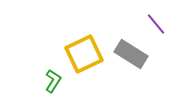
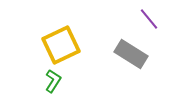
purple line: moved 7 px left, 5 px up
yellow square: moved 23 px left, 9 px up
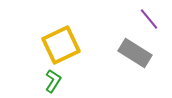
gray rectangle: moved 4 px right, 1 px up
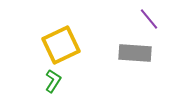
gray rectangle: rotated 28 degrees counterclockwise
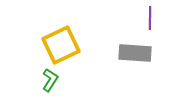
purple line: moved 1 px right, 1 px up; rotated 40 degrees clockwise
green L-shape: moved 3 px left, 1 px up
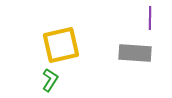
yellow square: rotated 12 degrees clockwise
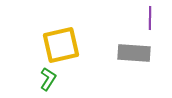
gray rectangle: moved 1 px left
green L-shape: moved 2 px left, 1 px up
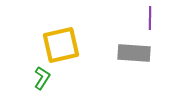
green L-shape: moved 6 px left, 1 px up
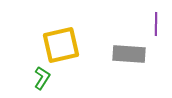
purple line: moved 6 px right, 6 px down
gray rectangle: moved 5 px left, 1 px down
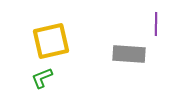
yellow square: moved 10 px left, 4 px up
green L-shape: rotated 145 degrees counterclockwise
